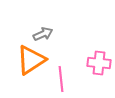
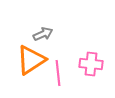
pink cross: moved 8 px left, 1 px down
pink line: moved 3 px left, 6 px up
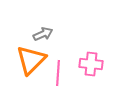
orange triangle: rotated 12 degrees counterclockwise
pink line: rotated 10 degrees clockwise
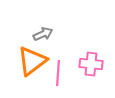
orange triangle: moved 1 px right, 1 px down; rotated 8 degrees clockwise
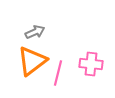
gray arrow: moved 8 px left, 2 px up
pink line: rotated 10 degrees clockwise
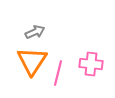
orange triangle: rotated 20 degrees counterclockwise
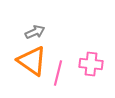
orange triangle: rotated 28 degrees counterclockwise
